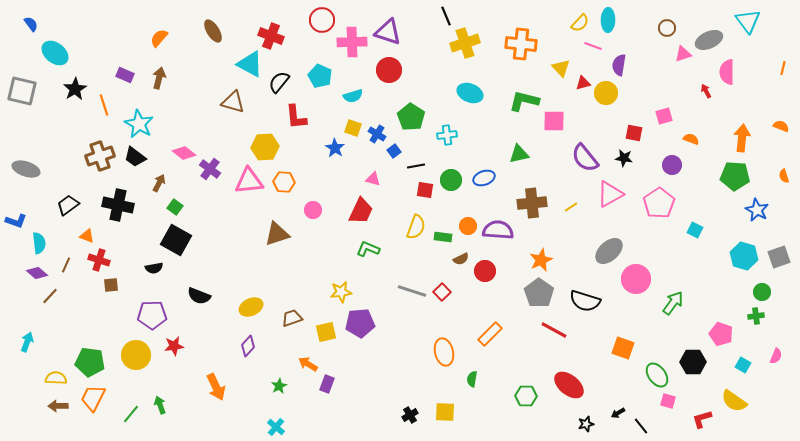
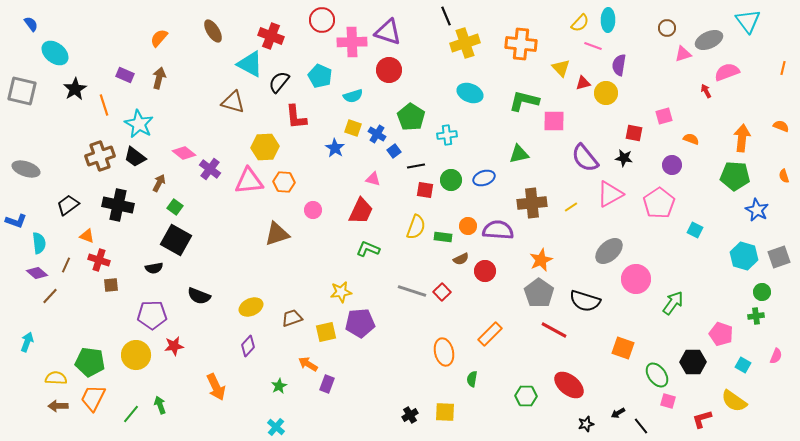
pink semicircle at (727, 72): rotated 70 degrees clockwise
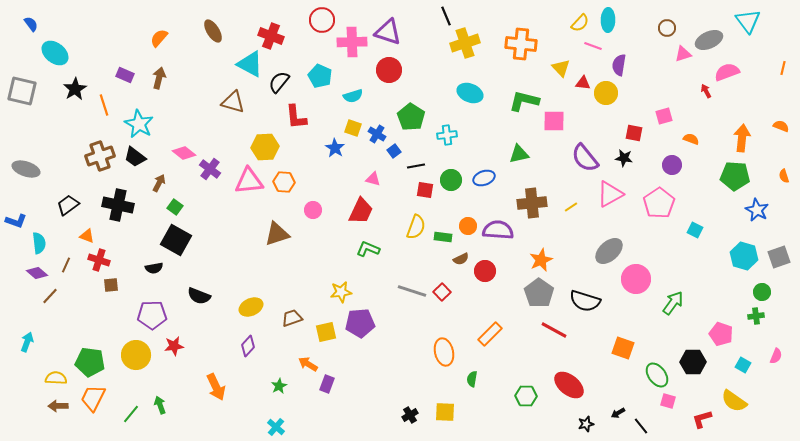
red triangle at (583, 83): rotated 21 degrees clockwise
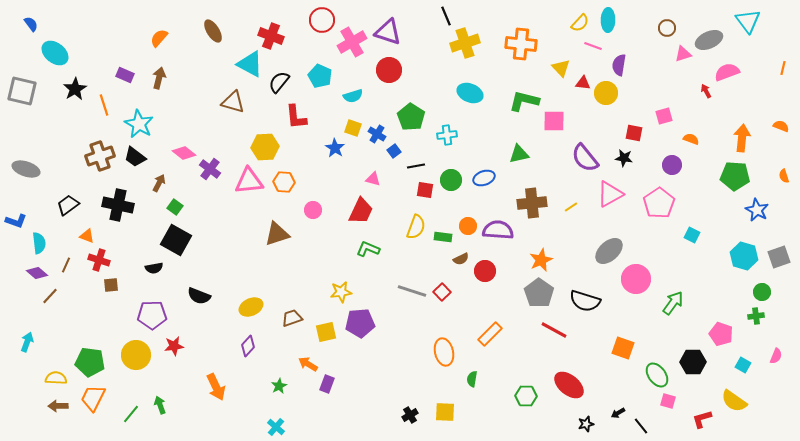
pink cross at (352, 42): rotated 28 degrees counterclockwise
cyan square at (695, 230): moved 3 px left, 5 px down
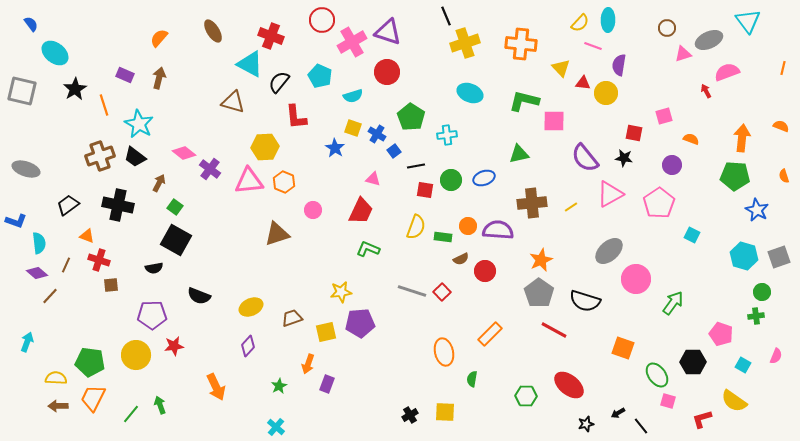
red circle at (389, 70): moved 2 px left, 2 px down
orange hexagon at (284, 182): rotated 20 degrees clockwise
orange arrow at (308, 364): rotated 102 degrees counterclockwise
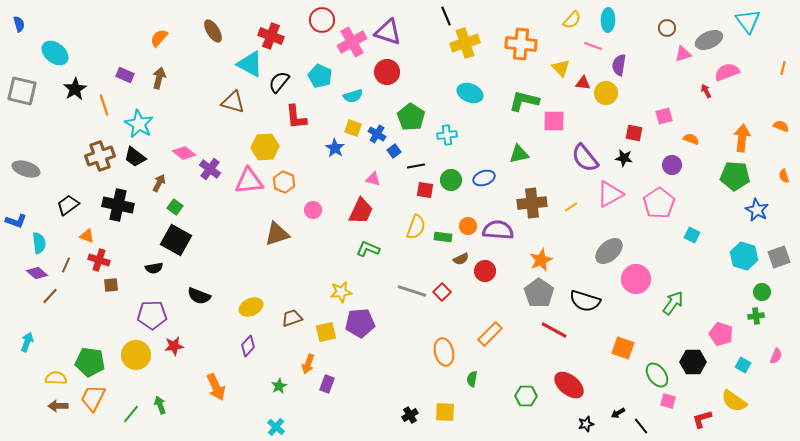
yellow semicircle at (580, 23): moved 8 px left, 3 px up
blue semicircle at (31, 24): moved 12 px left; rotated 21 degrees clockwise
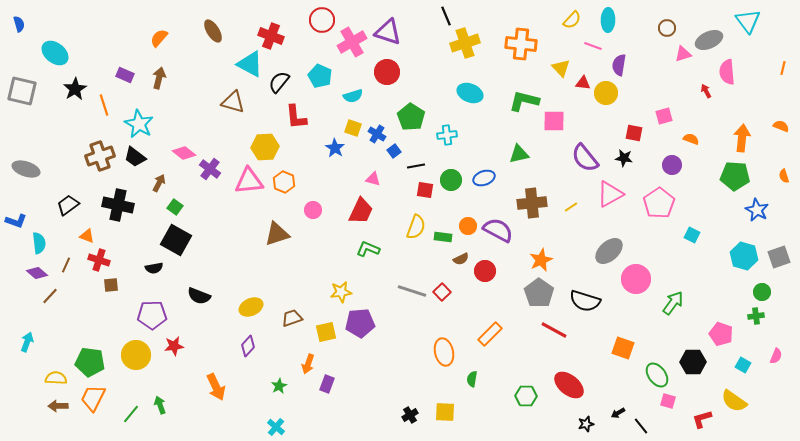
pink semicircle at (727, 72): rotated 75 degrees counterclockwise
purple semicircle at (498, 230): rotated 24 degrees clockwise
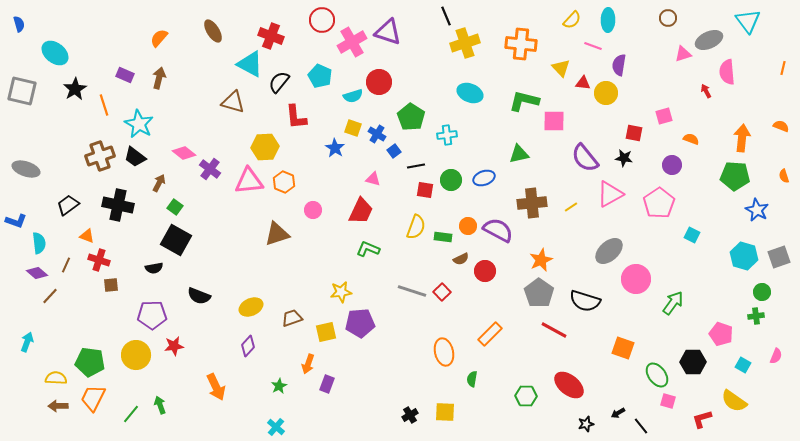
brown circle at (667, 28): moved 1 px right, 10 px up
red circle at (387, 72): moved 8 px left, 10 px down
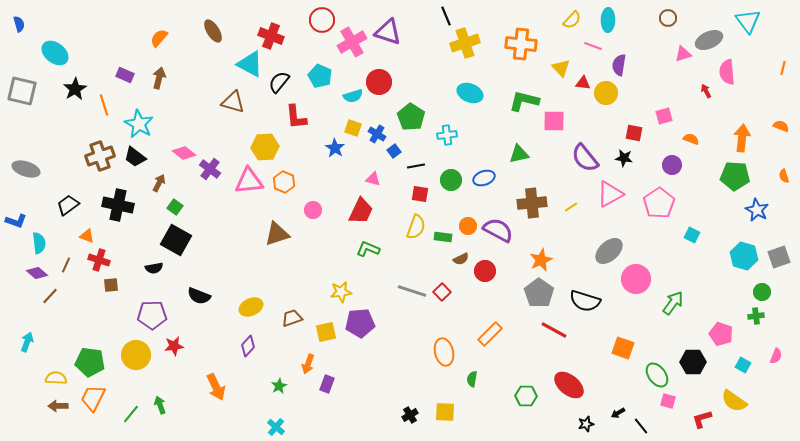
red square at (425, 190): moved 5 px left, 4 px down
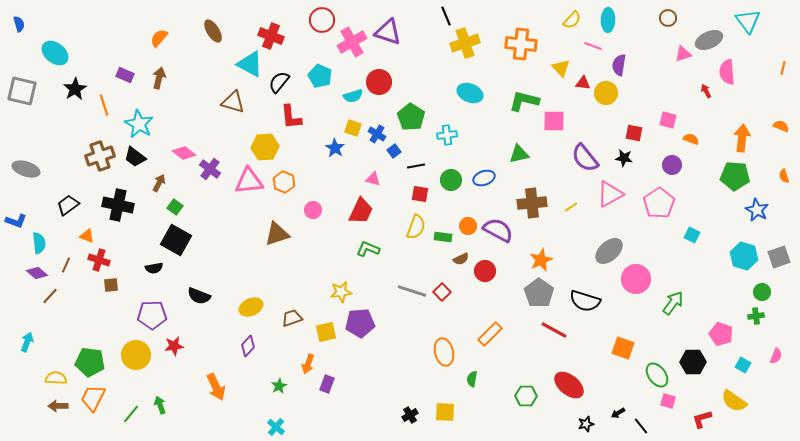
pink square at (664, 116): moved 4 px right, 4 px down; rotated 30 degrees clockwise
red L-shape at (296, 117): moved 5 px left
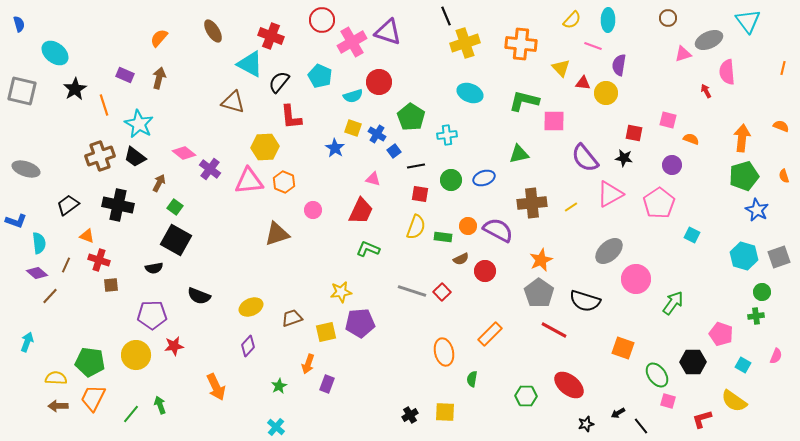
green pentagon at (735, 176): moved 9 px right; rotated 20 degrees counterclockwise
